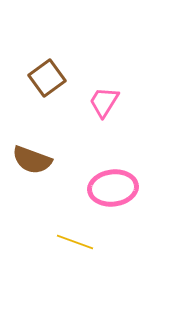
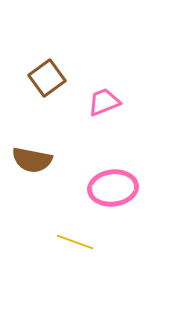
pink trapezoid: rotated 36 degrees clockwise
brown semicircle: rotated 9 degrees counterclockwise
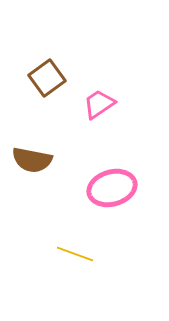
pink trapezoid: moved 5 px left, 2 px down; rotated 12 degrees counterclockwise
pink ellipse: moved 1 px left; rotated 9 degrees counterclockwise
yellow line: moved 12 px down
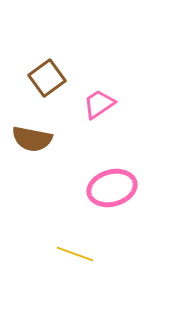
brown semicircle: moved 21 px up
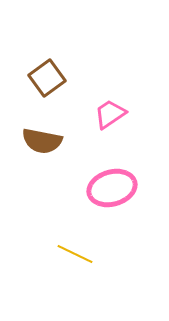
pink trapezoid: moved 11 px right, 10 px down
brown semicircle: moved 10 px right, 2 px down
yellow line: rotated 6 degrees clockwise
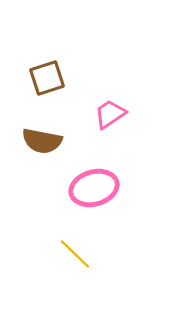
brown square: rotated 18 degrees clockwise
pink ellipse: moved 18 px left
yellow line: rotated 18 degrees clockwise
